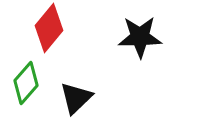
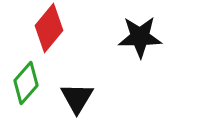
black triangle: moved 1 px right; rotated 15 degrees counterclockwise
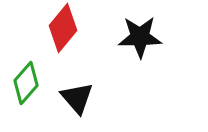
red diamond: moved 14 px right
black triangle: rotated 12 degrees counterclockwise
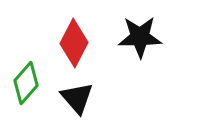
red diamond: moved 11 px right, 15 px down; rotated 12 degrees counterclockwise
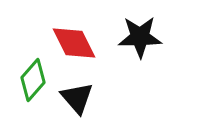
red diamond: rotated 54 degrees counterclockwise
green diamond: moved 7 px right, 3 px up
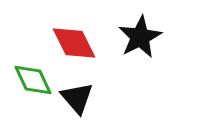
black star: rotated 27 degrees counterclockwise
green diamond: rotated 66 degrees counterclockwise
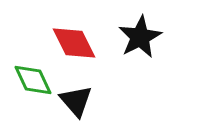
black triangle: moved 1 px left, 3 px down
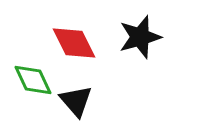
black star: rotated 12 degrees clockwise
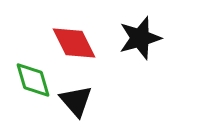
black star: moved 1 px down
green diamond: rotated 9 degrees clockwise
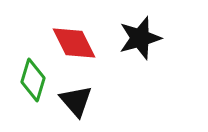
green diamond: rotated 33 degrees clockwise
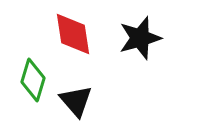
red diamond: moved 1 px left, 9 px up; rotated 18 degrees clockwise
